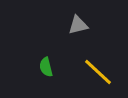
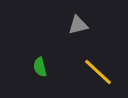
green semicircle: moved 6 px left
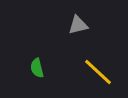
green semicircle: moved 3 px left, 1 px down
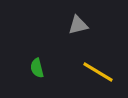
yellow line: rotated 12 degrees counterclockwise
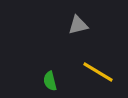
green semicircle: moved 13 px right, 13 px down
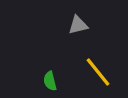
yellow line: rotated 20 degrees clockwise
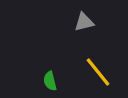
gray triangle: moved 6 px right, 3 px up
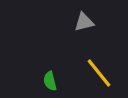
yellow line: moved 1 px right, 1 px down
